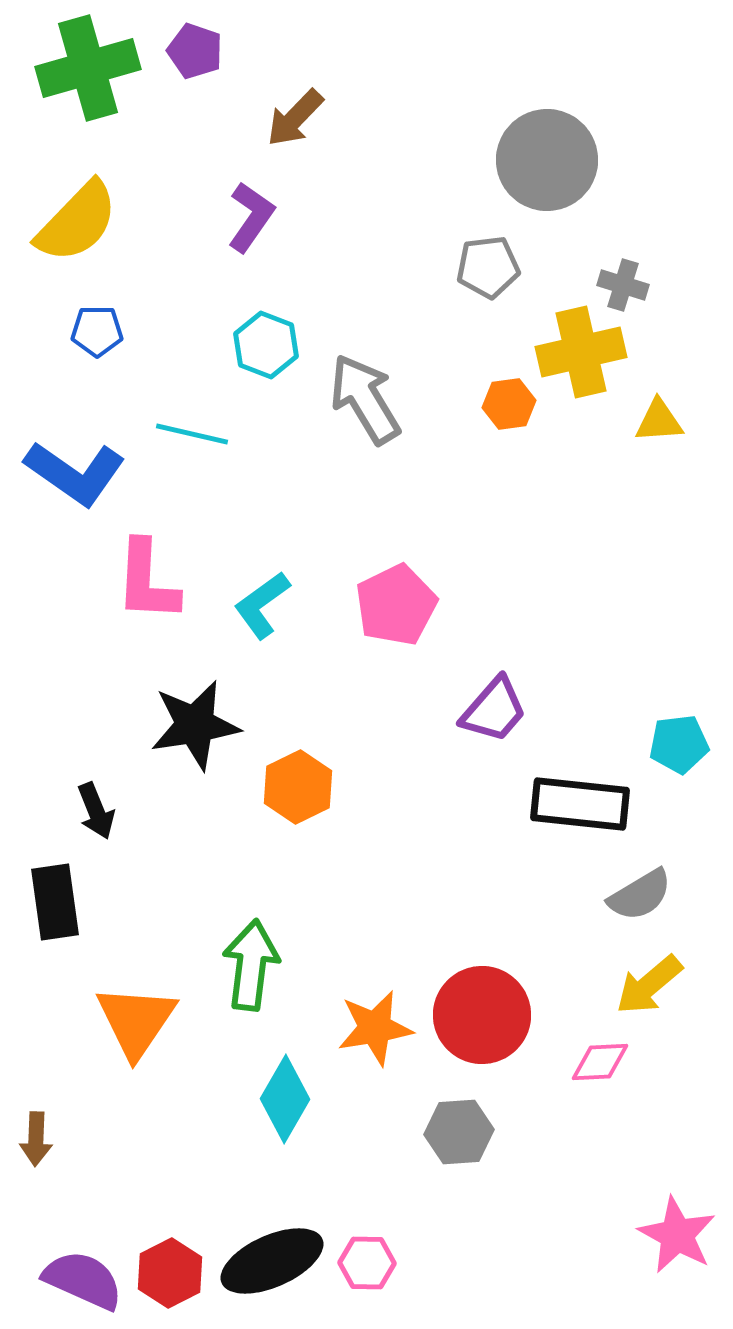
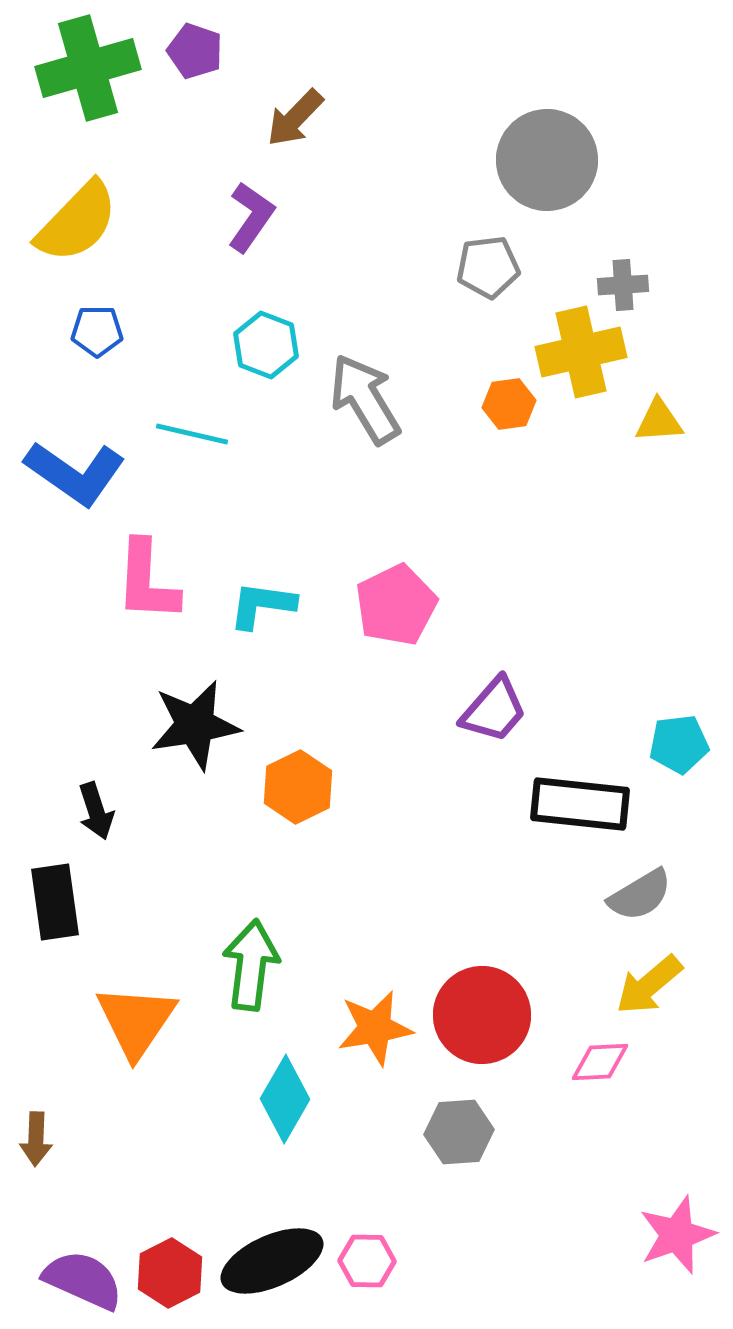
gray cross at (623, 285): rotated 21 degrees counterclockwise
cyan L-shape at (262, 605): rotated 44 degrees clockwise
black arrow at (96, 811): rotated 4 degrees clockwise
pink star at (677, 1235): rotated 24 degrees clockwise
pink hexagon at (367, 1263): moved 2 px up
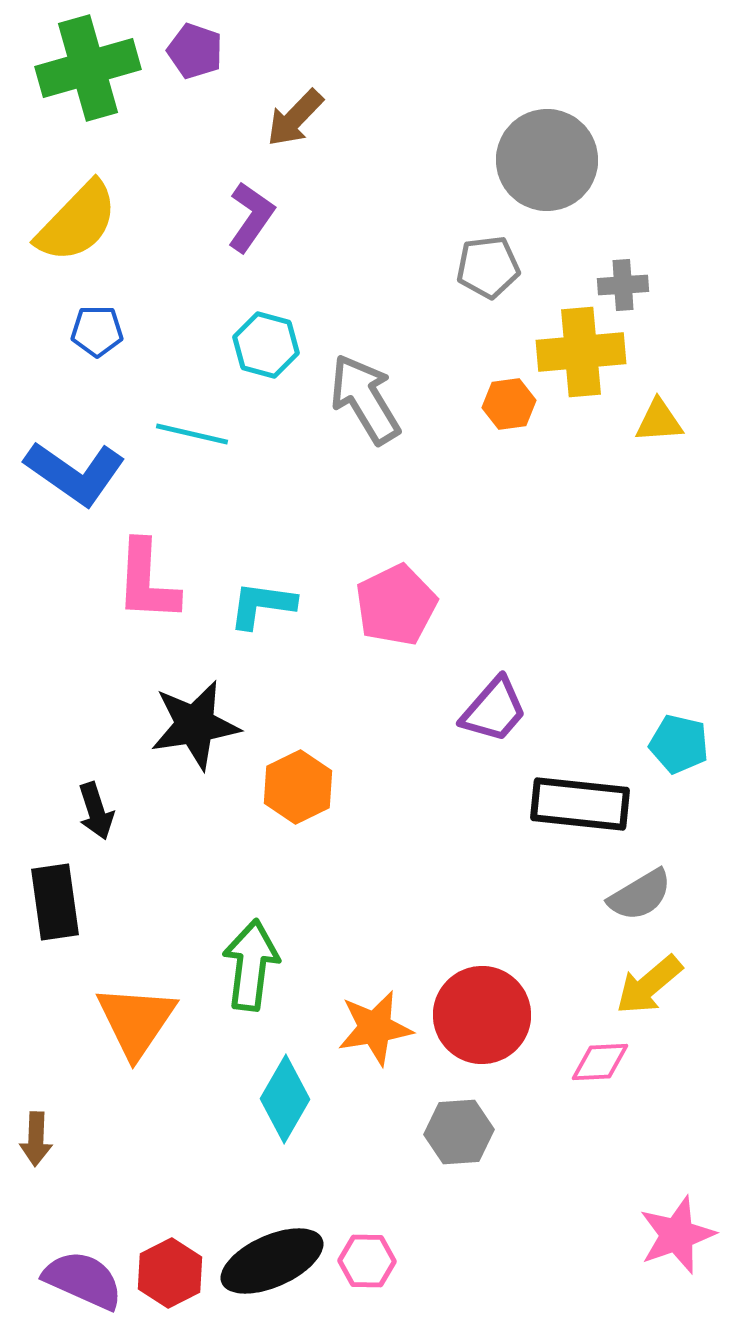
cyan hexagon at (266, 345): rotated 6 degrees counterclockwise
yellow cross at (581, 352): rotated 8 degrees clockwise
cyan pentagon at (679, 744): rotated 20 degrees clockwise
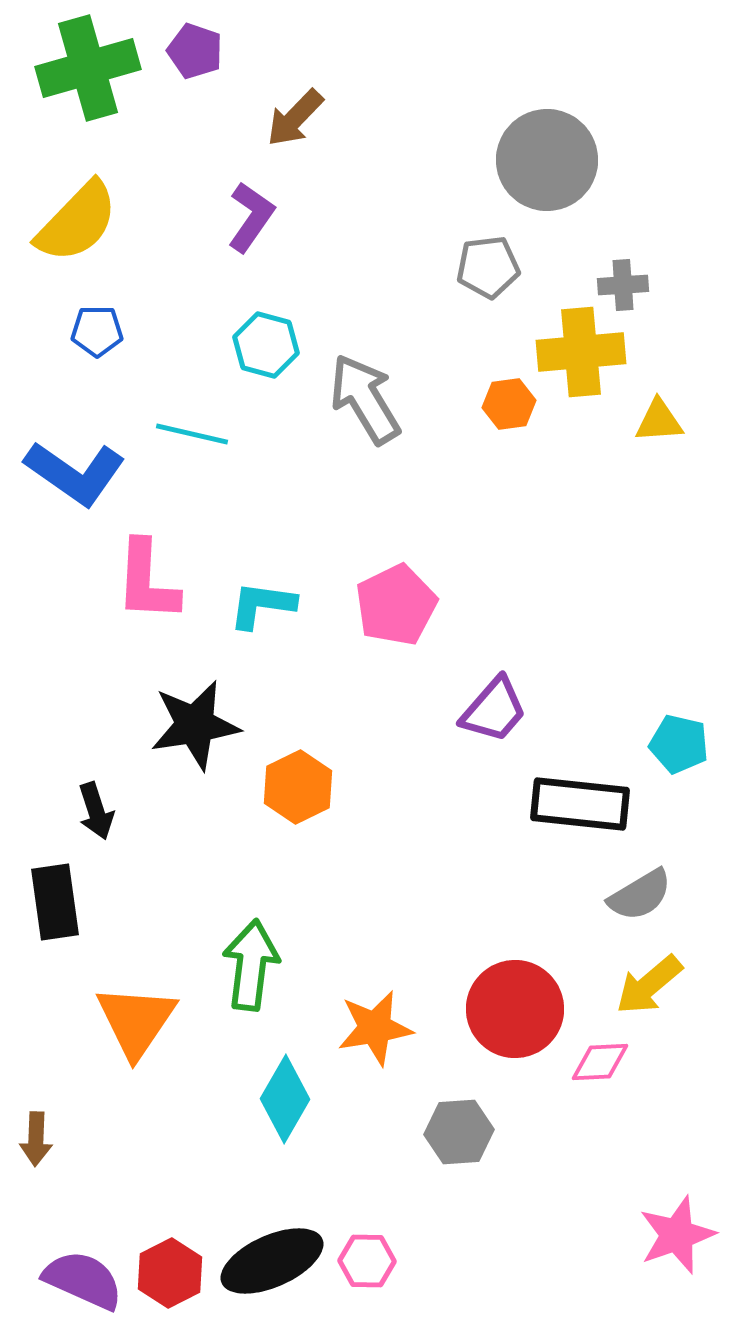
red circle at (482, 1015): moved 33 px right, 6 px up
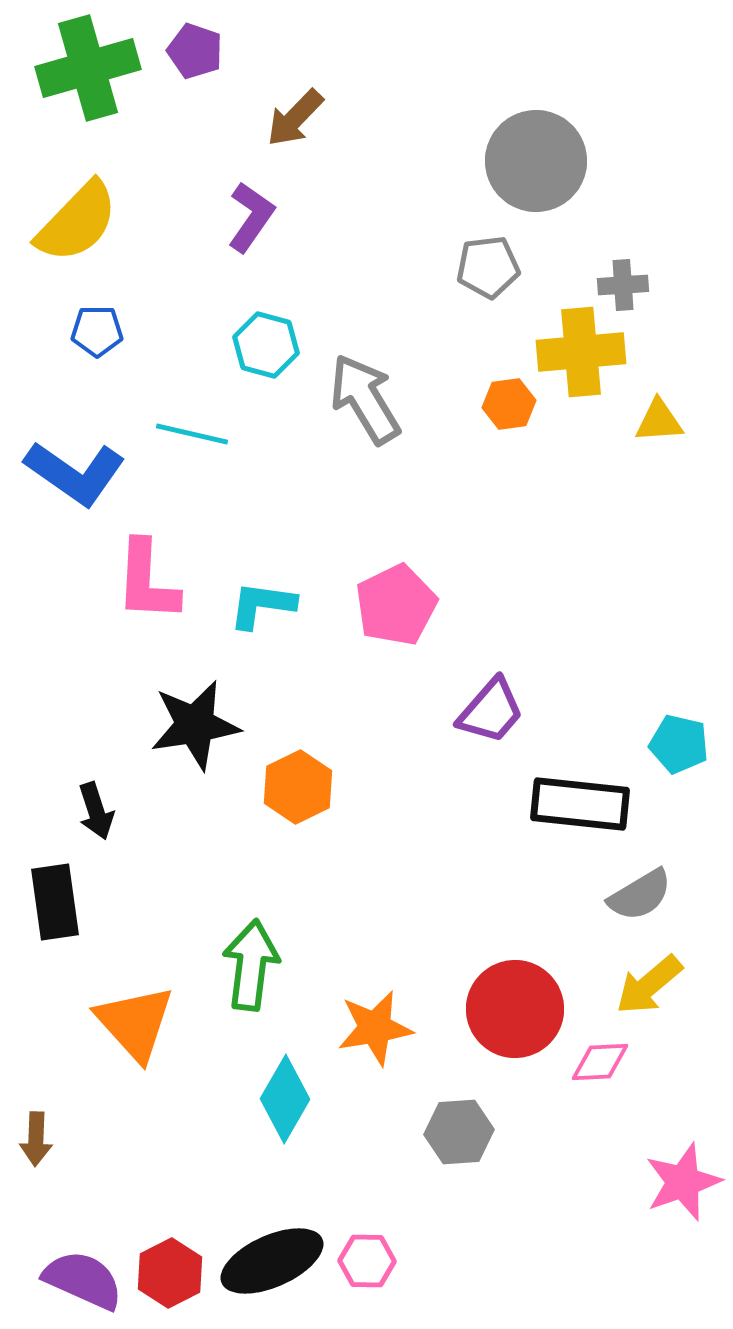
gray circle at (547, 160): moved 11 px left, 1 px down
purple trapezoid at (494, 710): moved 3 px left, 1 px down
orange triangle at (136, 1021): moved 1 px left, 2 px down; rotated 16 degrees counterclockwise
pink star at (677, 1235): moved 6 px right, 53 px up
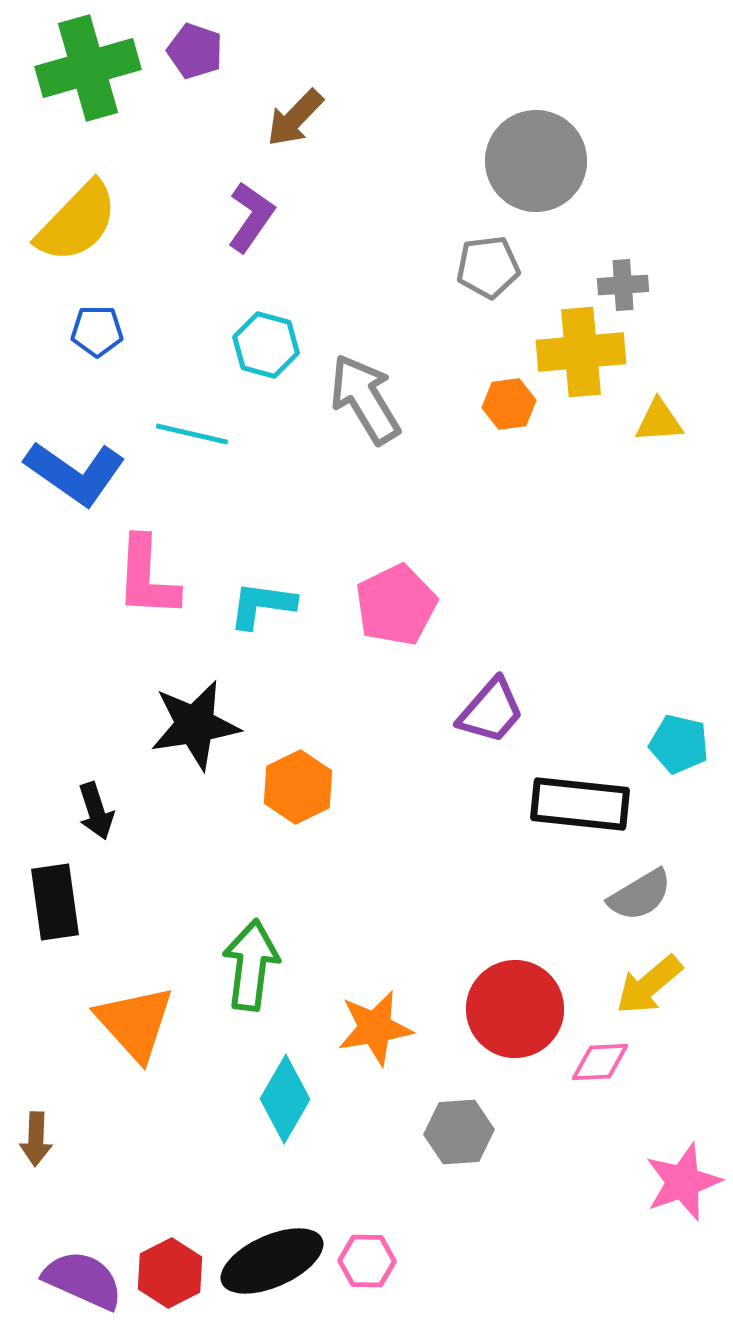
pink L-shape at (147, 581): moved 4 px up
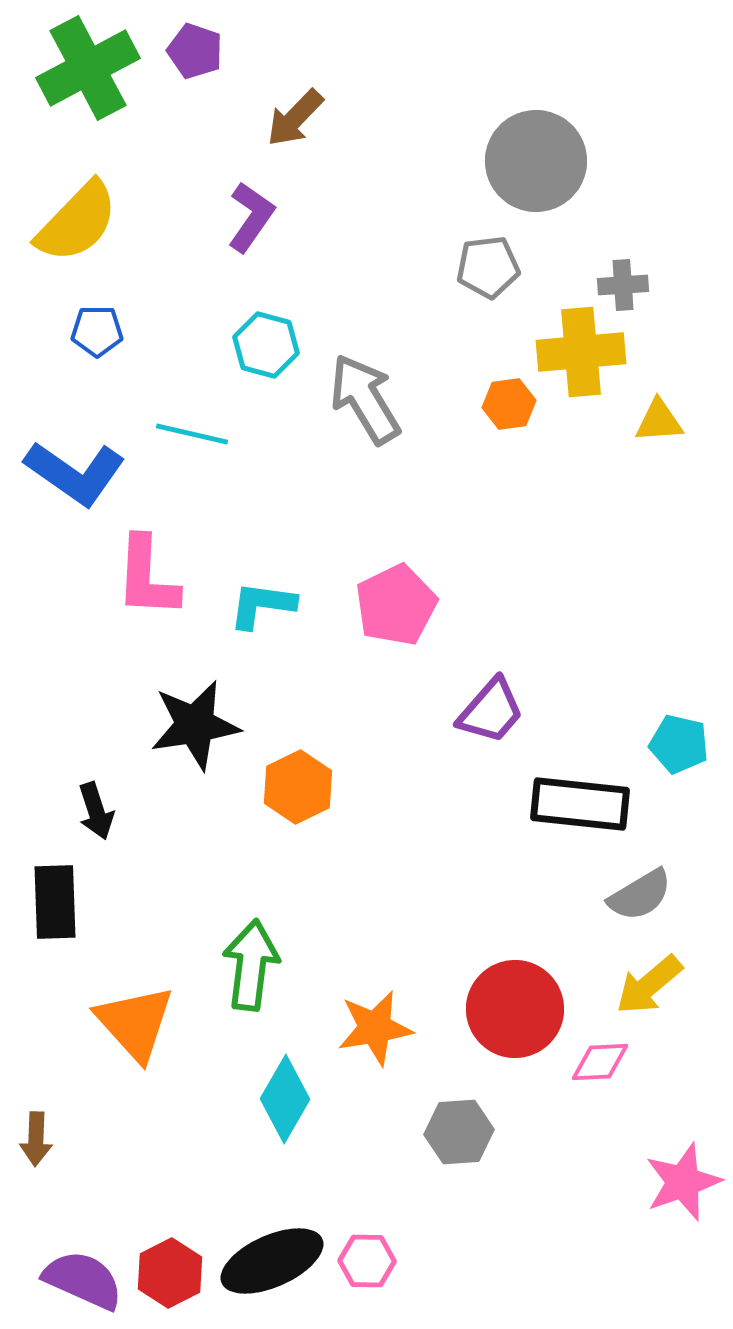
green cross at (88, 68): rotated 12 degrees counterclockwise
black rectangle at (55, 902): rotated 6 degrees clockwise
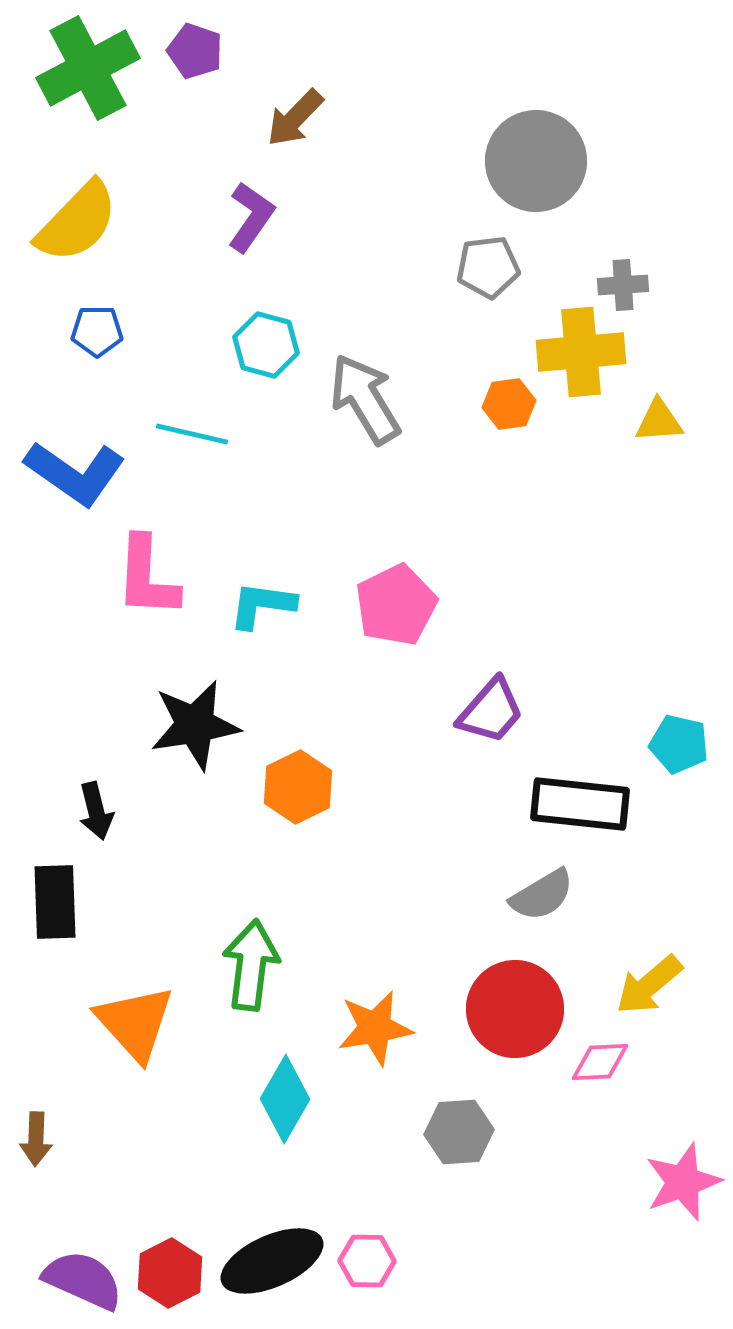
black arrow at (96, 811): rotated 4 degrees clockwise
gray semicircle at (640, 895): moved 98 px left
